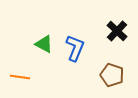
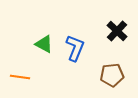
brown pentagon: rotated 25 degrees counterclockwise
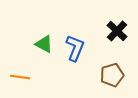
brown pentagon: rotated 10 degrees counterclockwise
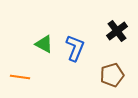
black cross: rotated 10 degrees clockwise
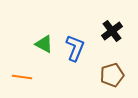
black cross: moved 5 px left
orange line: moved 2 px right
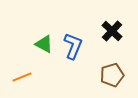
black cross: rotated 10 degrees counterclockwise
blue L-shape: moved 2 px left, 2 px up
orange line: rotated 30 degrees counterclockwise
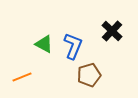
brown pentagon: moved 23 px left
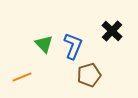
green triangle: rotated 18 degrees clockwise
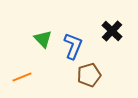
green triangle: moved 1 px left, 5 px up
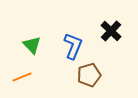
black cross: moved 1 px left
green triangle: moved 11 px left, 6 px down
